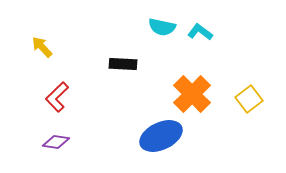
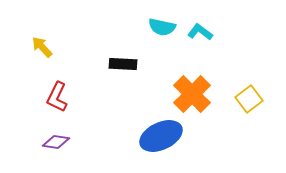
red L-shape: rotated 20 degrees counterclockwise
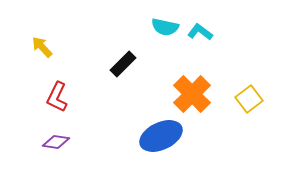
cyan semicircle: moved 3 px right
black rectangle: rotated 48 degrees counterclockwise
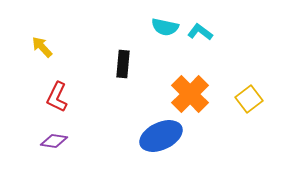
black rectangle: rotated 40 degrees counterclockwise
orange cross: moved 2 px left
purple diamond: moved 2 px left, 1 px up
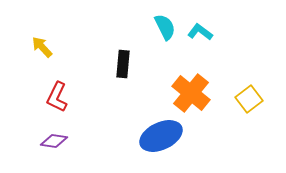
cyan semicircle: rotated 128 degrees counterclockwise
orange cross: moved 1 px right, 1 px up; rotated 6 degrees counterclockwise
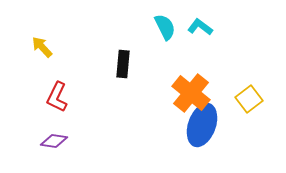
cyan L-shape: moved 5 px up
blue ellipse: moved 41 px right, 11 px up; rotated 45 degrees counterclockwise
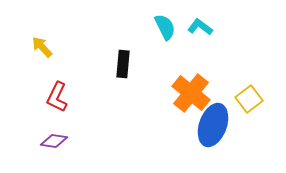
blue ellipse: moved 11 px right
